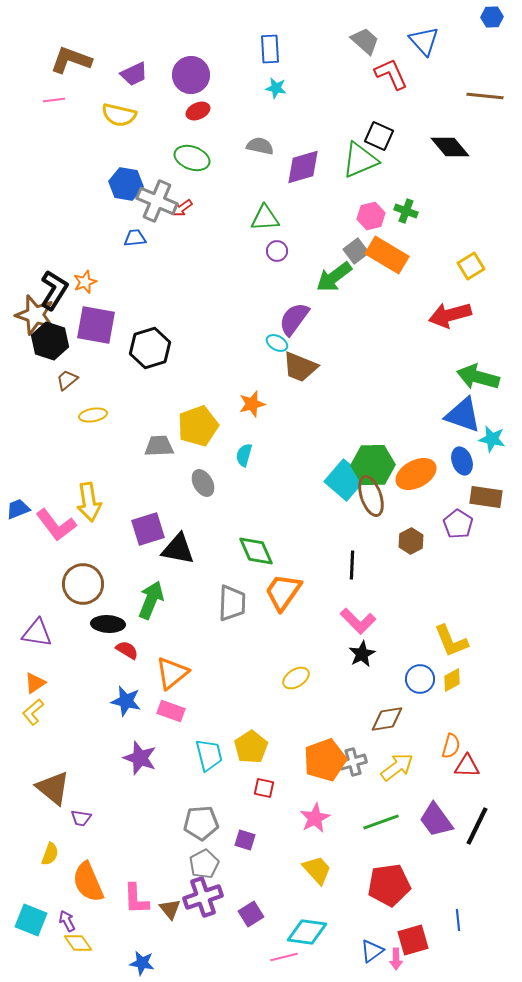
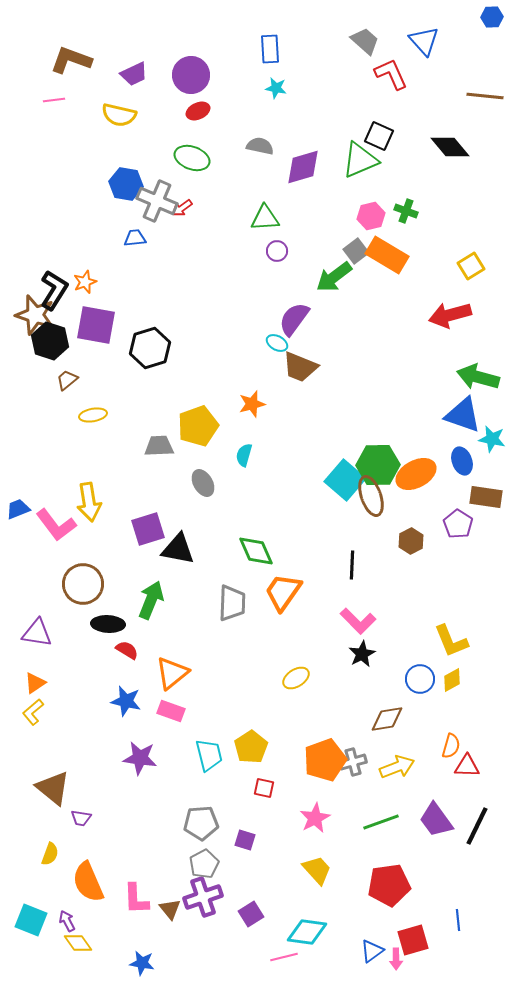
green hexagon at (373, 465): moved 5 px right
purple star at (140, 758): rotated 12 degrees counterclockwise
yellow arrow at (397, 767): rotated 16 degrees clockwise
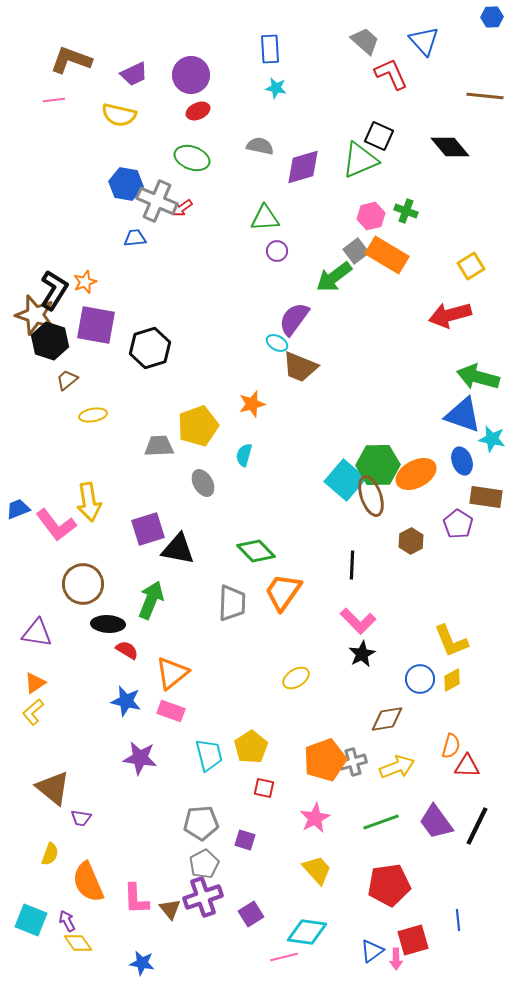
green diamond at (256, 551): rotated 21 degrees counterclockwise
purple trapezoid at (436, 820): moved 2 px down
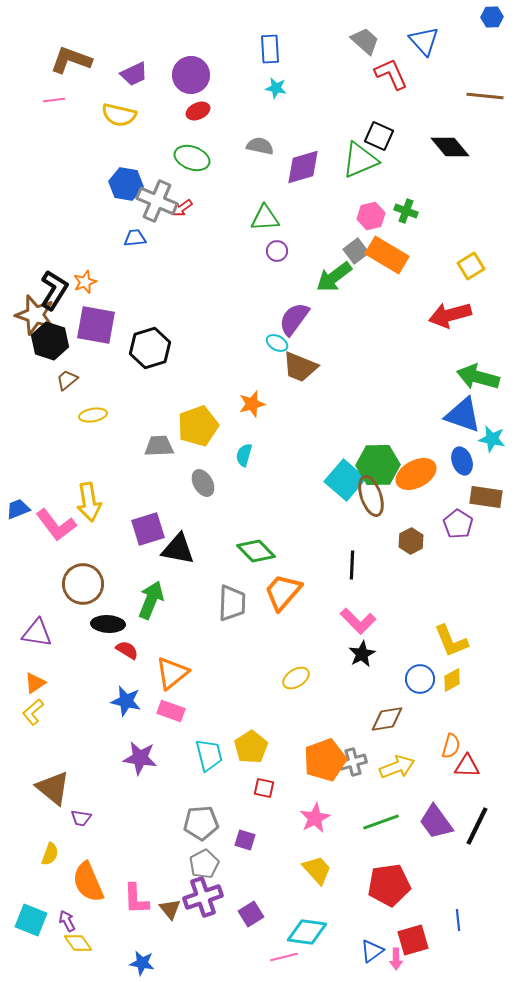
orange trapezoid at (283, 592): rotated 6 degrees clockwise
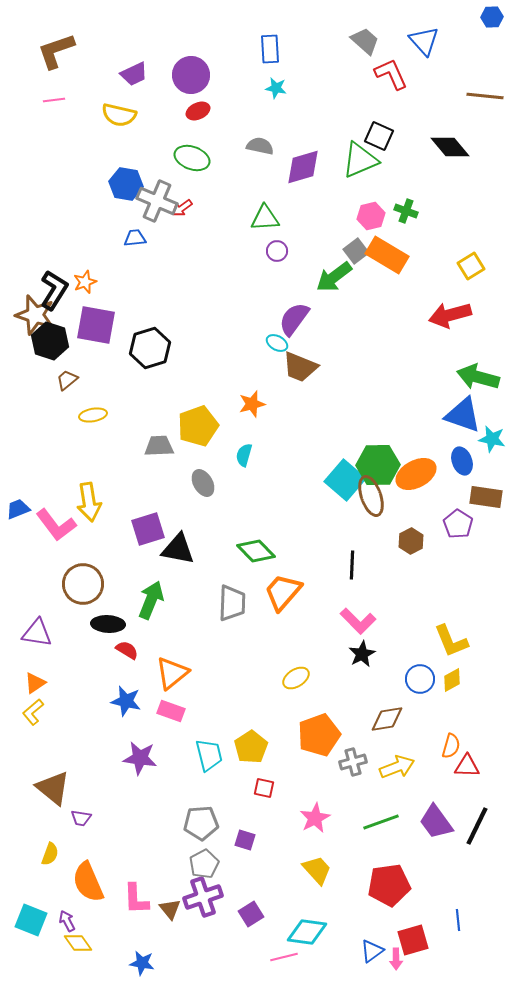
brown L-shape at (71, 60): moved 15 px left, 9 px up; rotated 39 degrees counterclockwise
orange pentagon at (325, 760): moved 6 px left, 25 px up
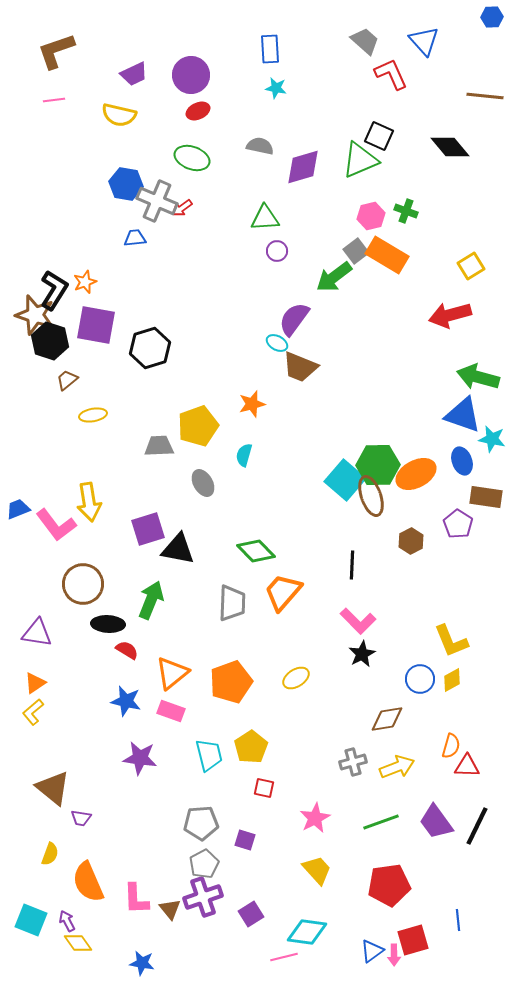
orange pentagon at (319, 735): moved 88 px left, 53 px up
pink arrow at (396, 959): moved 2 px left, 4 px up
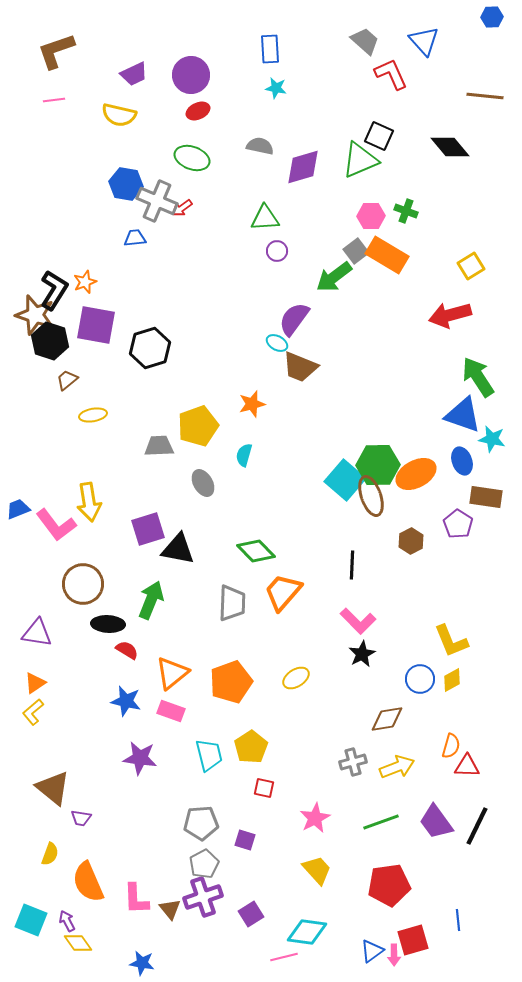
pink hexagon at (371, 216): rotated 12 degrees clockwise
green arrow at (478, 377): rotated 42 degrees clockwise
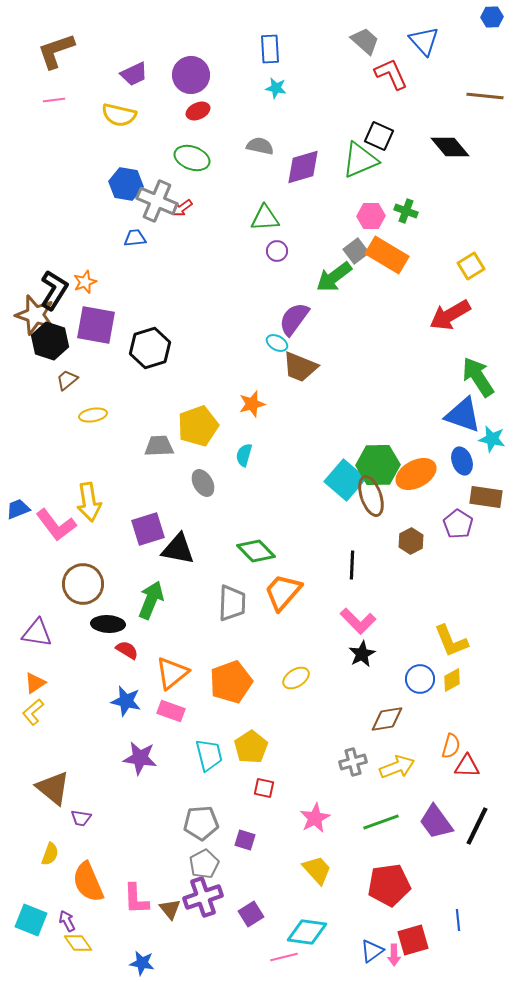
red arrow at (450, 315): rotated 15 degrees counterclockwise
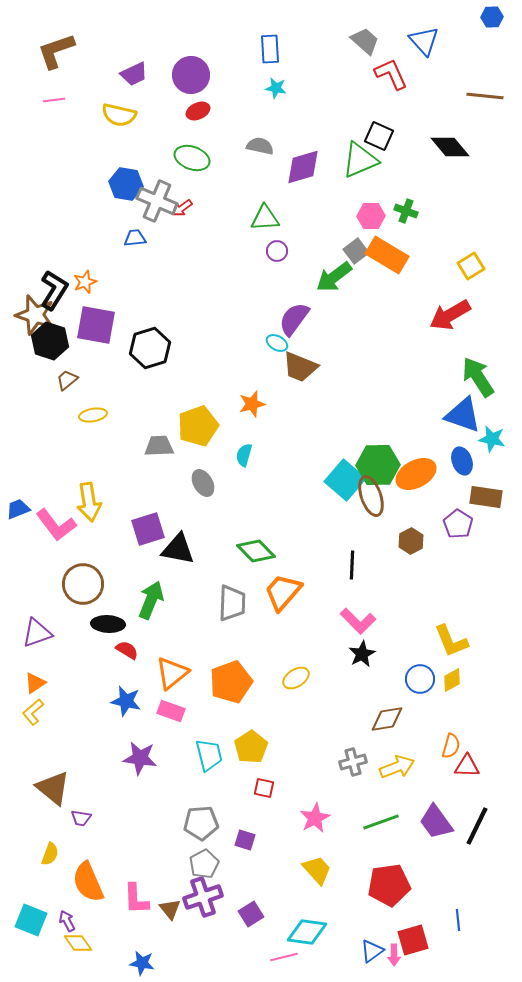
purple triangle at (37, 633): rotated 28 degrees counterclockwise
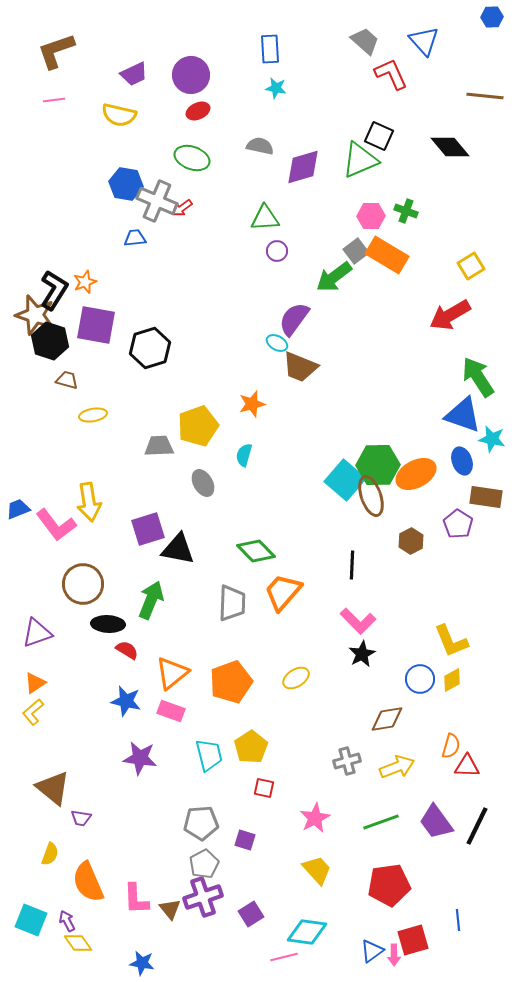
brown trapezoid at (67, 380): rotated 55 degrees clockwise
gray cross at (353, 762): moved 6 px left, 1 px up
